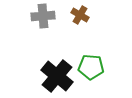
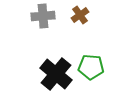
brown cross: rotated 24 degrees clockwise
black cross: moved 1 px left, 2 px up
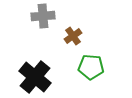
brown cross: moved 7 px left, 21 px down
black cross: moved 21 px left, 3 px down
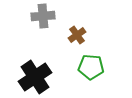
brown cross: moved 4 px right, 1 px up
black cross: rotated 16 degrees clockwise
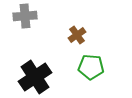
gray cross: moved 18 px left
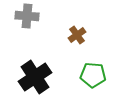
gray cross: moved 2 px right; rotated 10 degrees clockwise
green pentagon: moved 2 px right, 8 px down
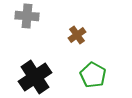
green pentagon: rotated 25 degrees clockwise
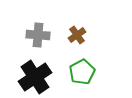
gray cross: moved 11 px right, 19 px down
green pentagon: moved 11 px left, 3 px up; rotated 15 degrees clockwise
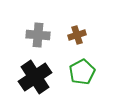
brown cross: rotated 18 degrees clockwise
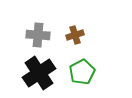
brown cross: moved 2 px left
black cross: moved 4 px right, 4 px up
